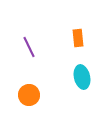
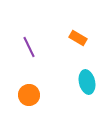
orange rectangle: rotated 54 degrees counterclockwise
cyan ellipse: moved 5 px right, 5 px down
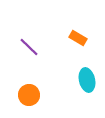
purple line: rotated 20 degrees counterclockwise
cyan ellipse: moved 2 px up
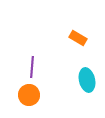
purple line: moved 3 px right, 20 px down; rotated 50 degrees clockwise
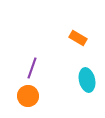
purple line: moved 1 px down; rotated 15 degrees clockwise
orange circle: moved 1 px left, 1 px down
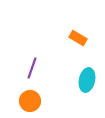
cyan ellipse: rotated 25 degrees clockwise
orange circle: moved 2 px right, 5 px down
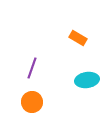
cyan ellipse: rotated 70 degrees clockwise
orange circle: moved 2 px right, 1 px down
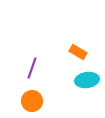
orange rectangle: moved 14 px down
orange circle: moved 1 px up
